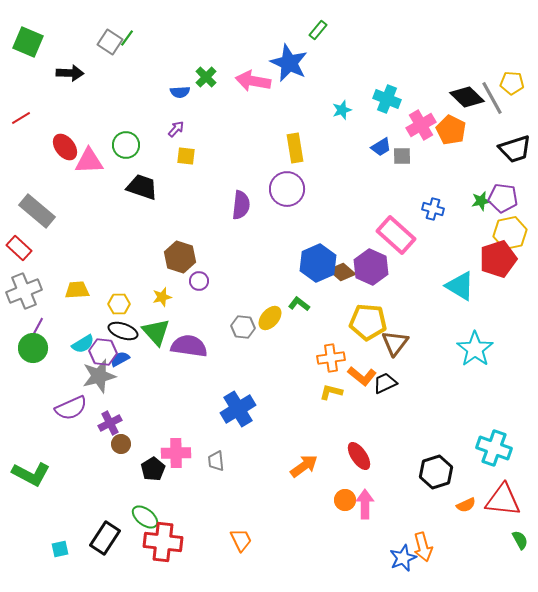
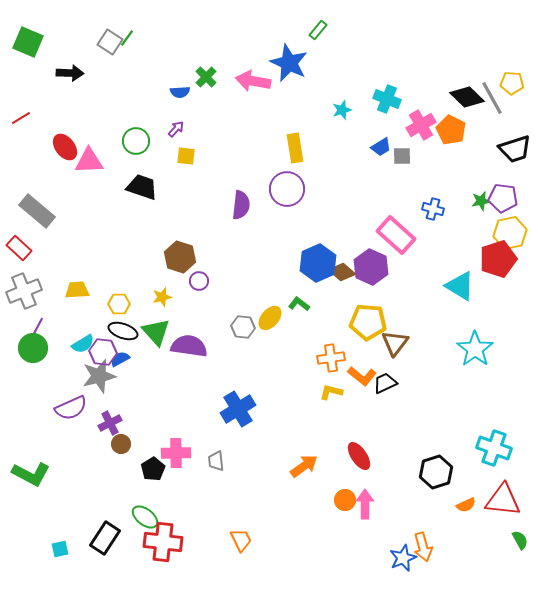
green circle at (126, 145): moved 10 px right, 4 px up
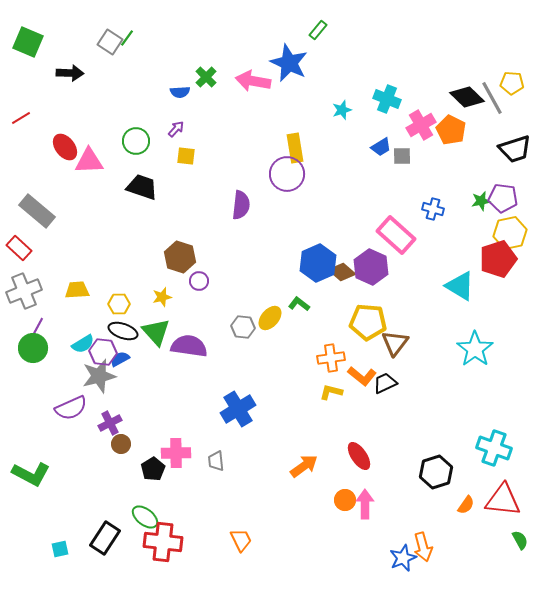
purple circle at (287, 189): moved 15 px up
orange semicircle at (466, 505): rotated 30 degrees counterclockwise
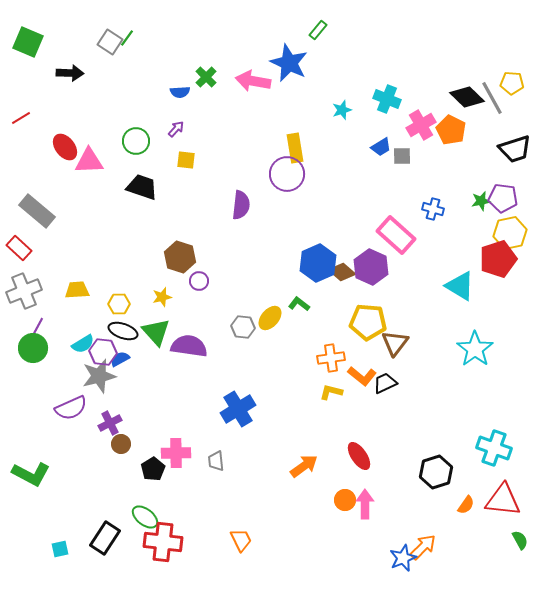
yellow square at (186, 156): moved 4 px down
orange arrow at (423, 547): rotated 120 degrees counterclockwise
